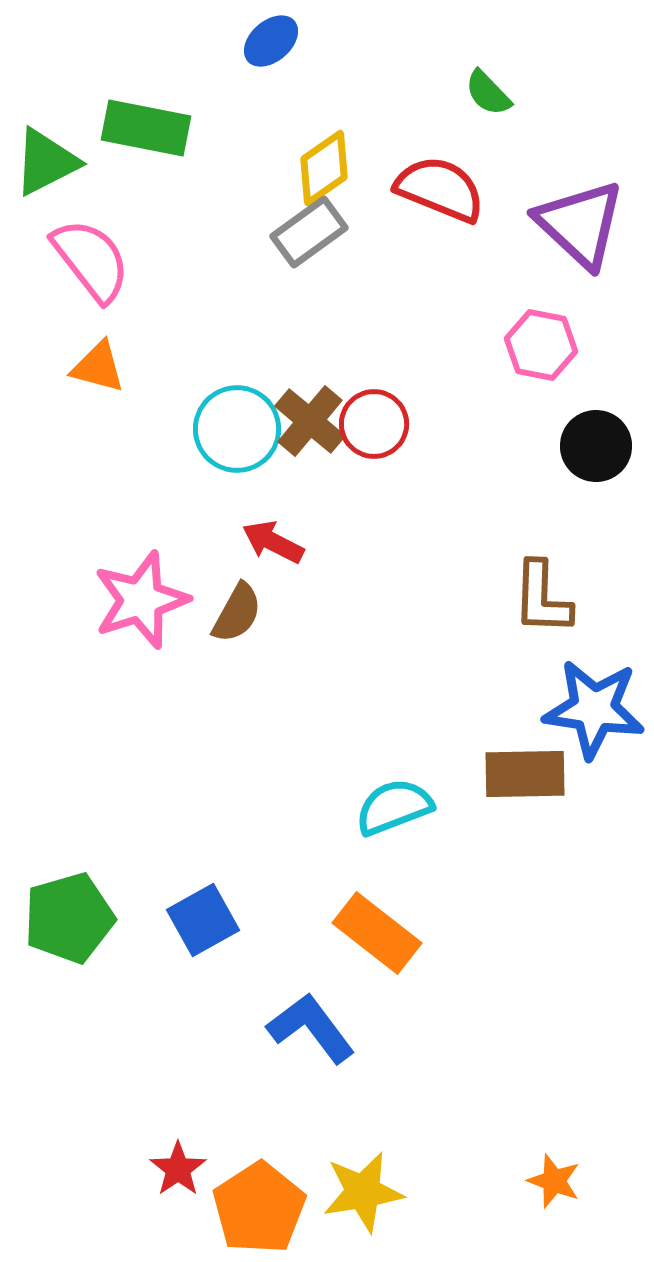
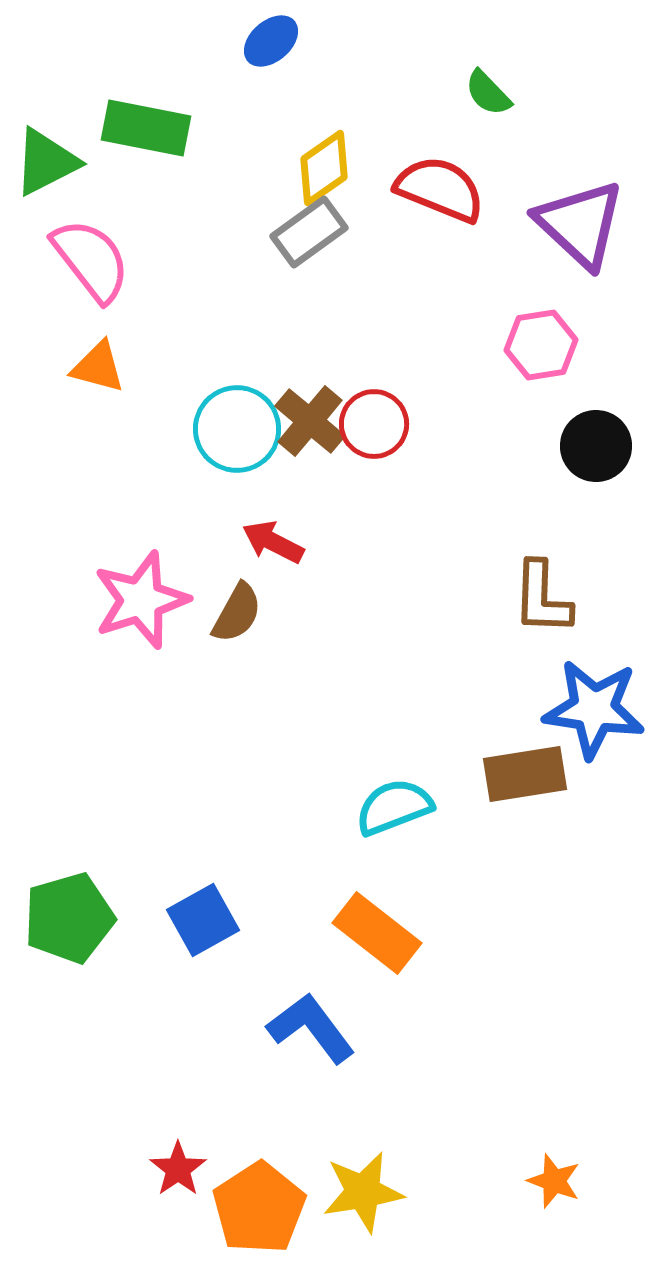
pink hexagon: rotated 20 degrees counterclockwise
brown rectangle: rotated 8 degrees counterclockwise
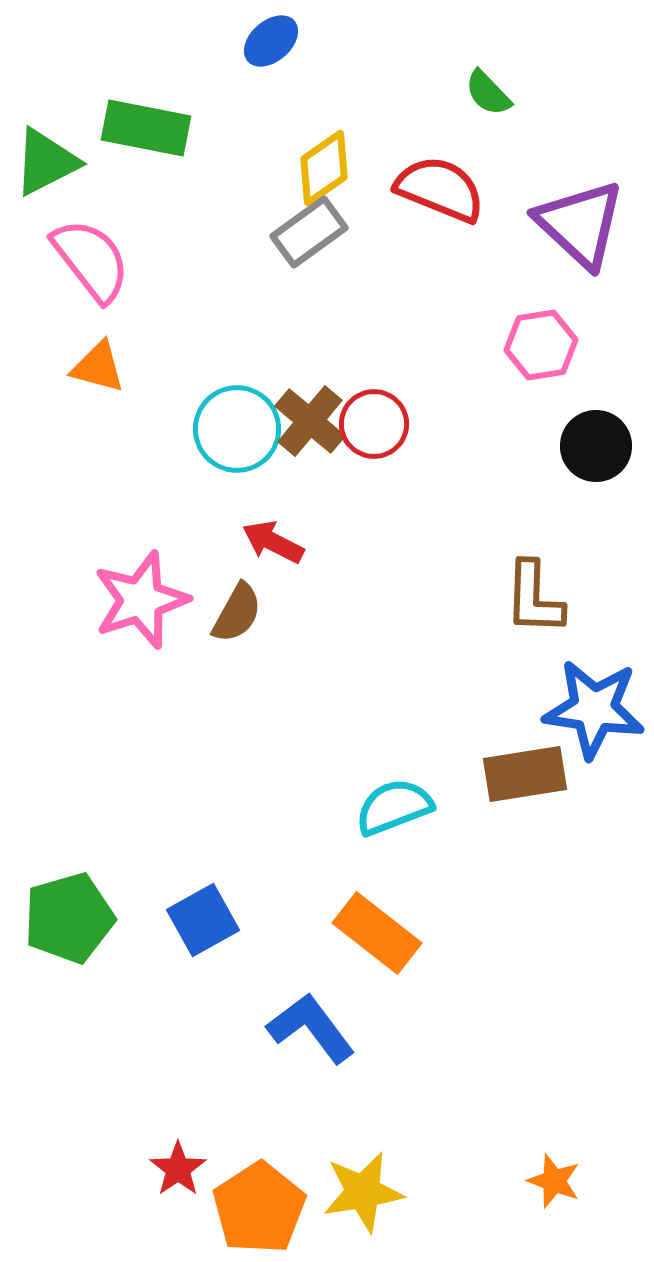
brown L-shape: moved 8 px left
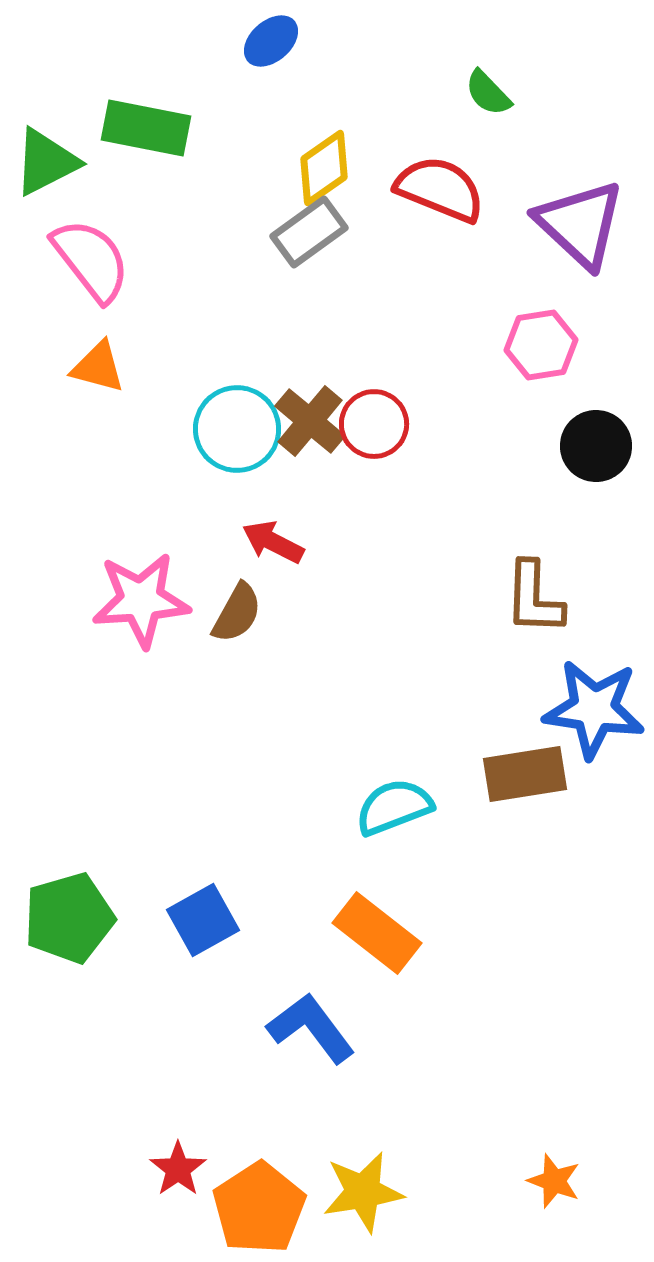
pink star: rotated 14 degrees clockwise
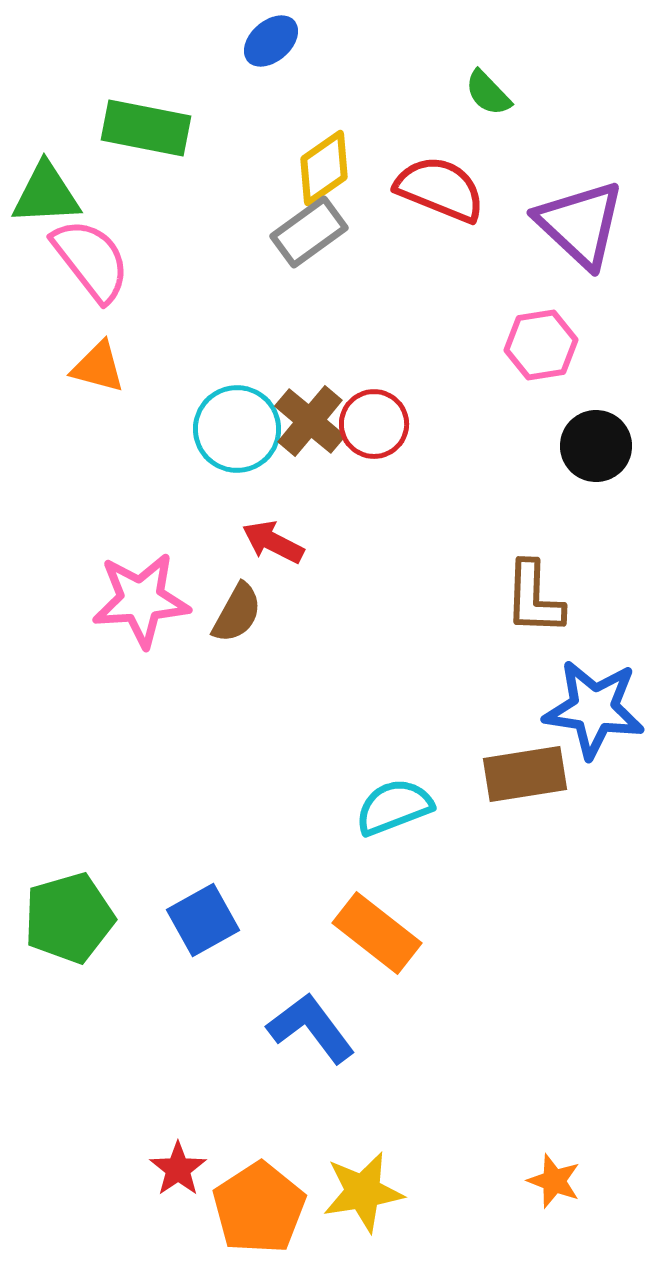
green triangle: moved 32 px down; rotated 24 degrees clockwise
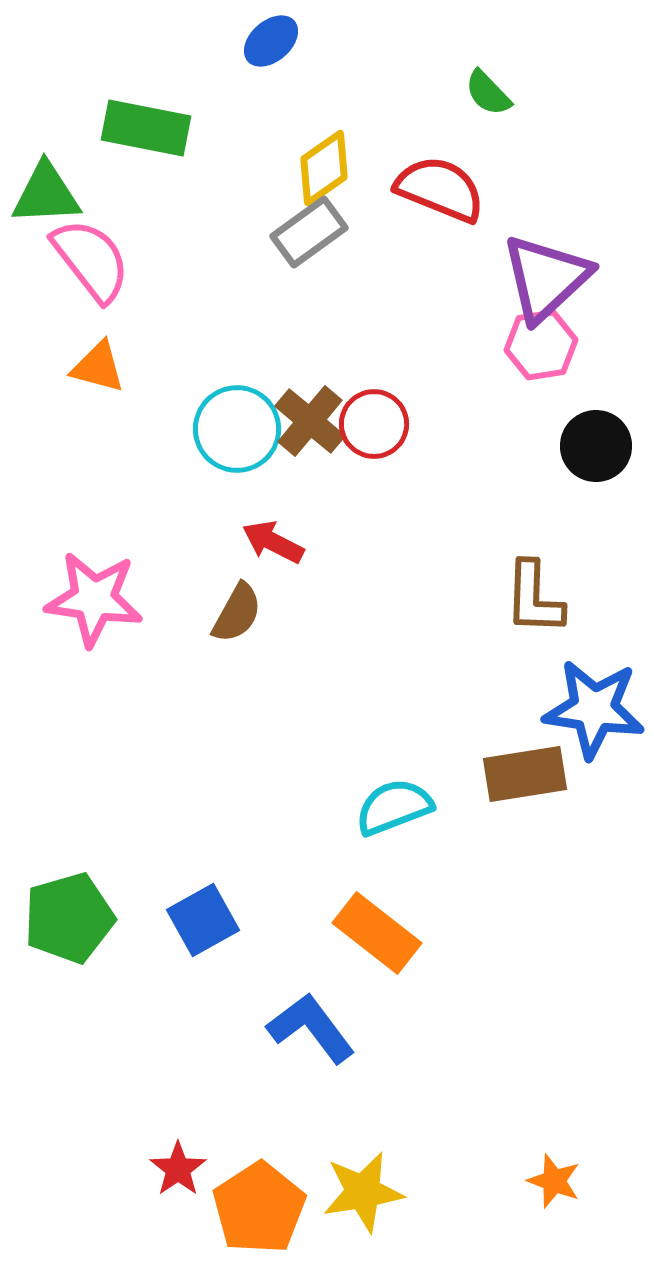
purple triangle: moved 34 px left, 54 px down; rotated 34 degrees clockwise
pink star: moved 47 px left, 1 px up; rotated 12 degrees clockwise
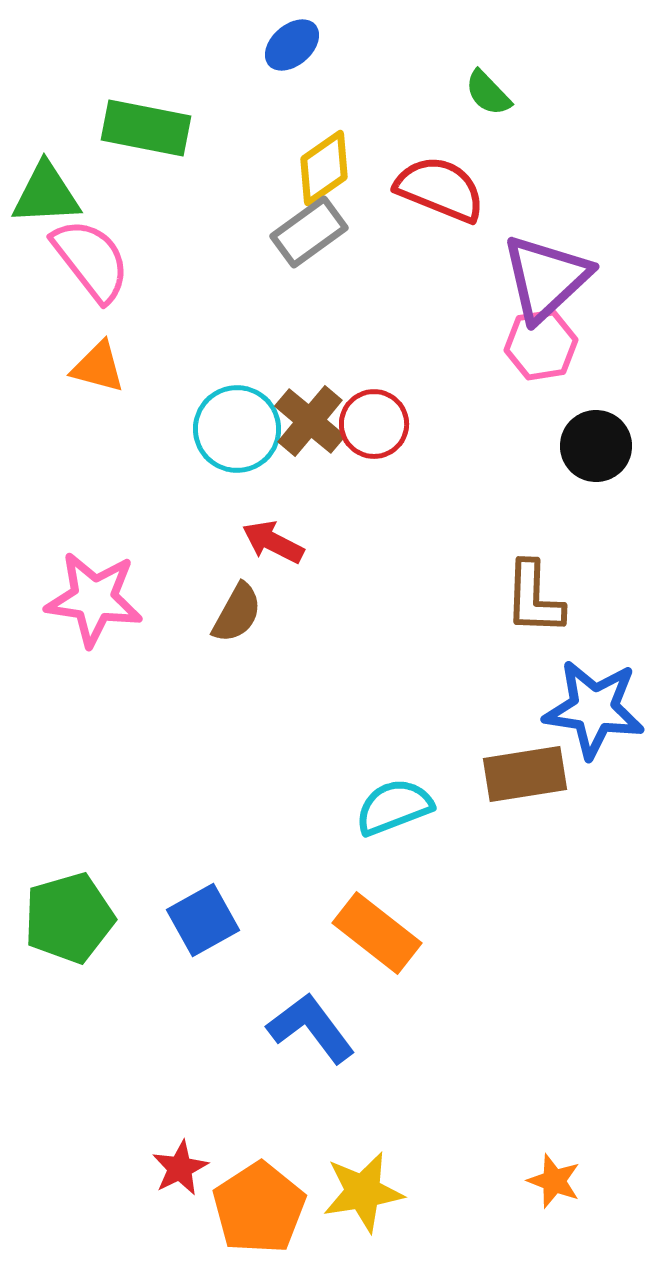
blue ellipse: moved 21 px right, 4 px down
red star: moved 2 px right, 1 px up; rotated 8 degrees clockwise
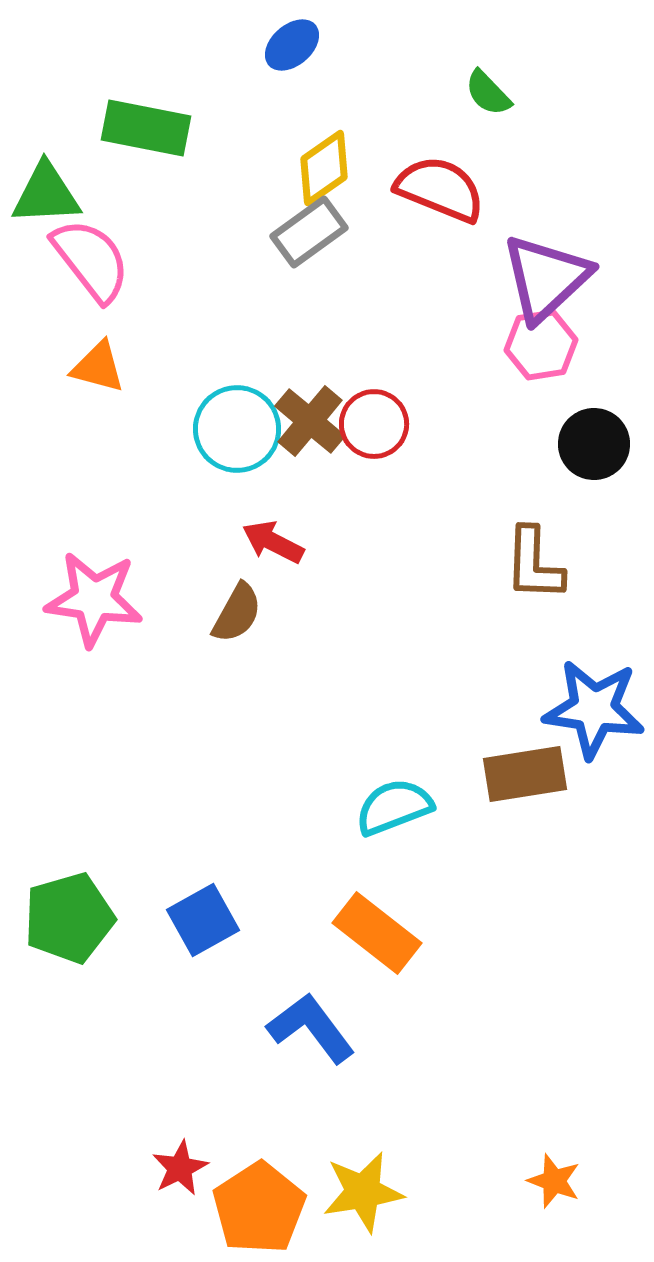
black circle: moved 2 px left, 2 px up
brown L-shape: moved 34 px up
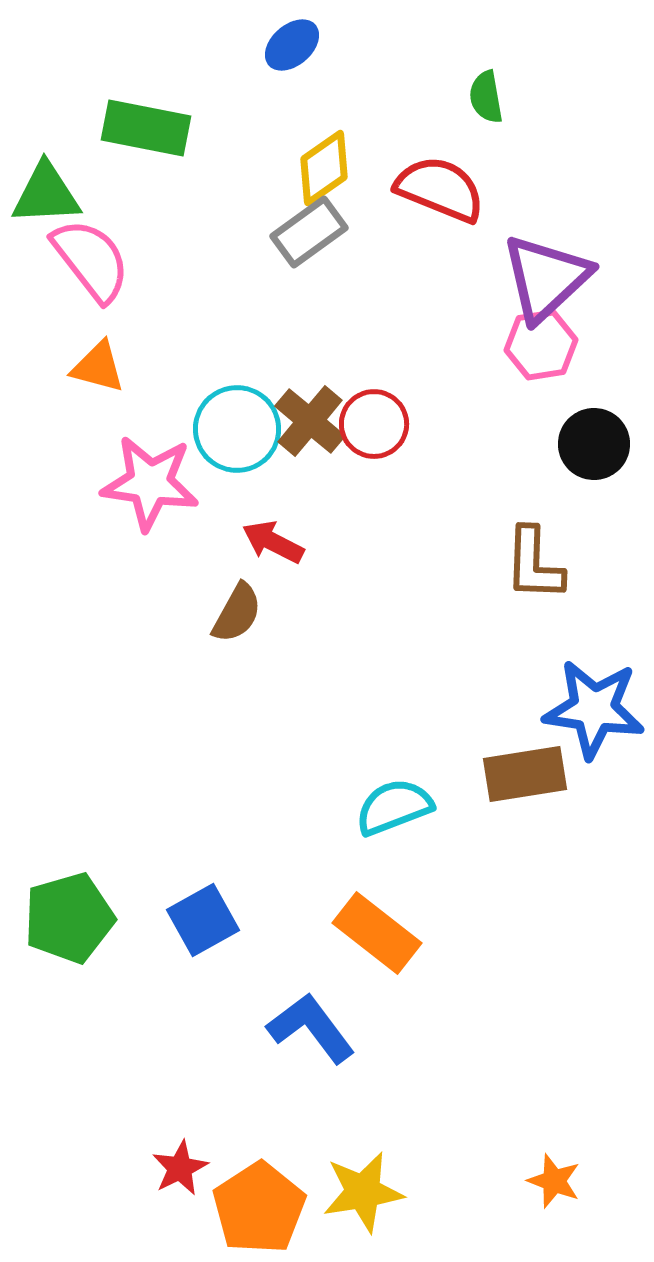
green semicircle: moved 2 px left, 4 px down; rotated 34 degrees clockwise
pink star: moved 56 px right, 116 px up
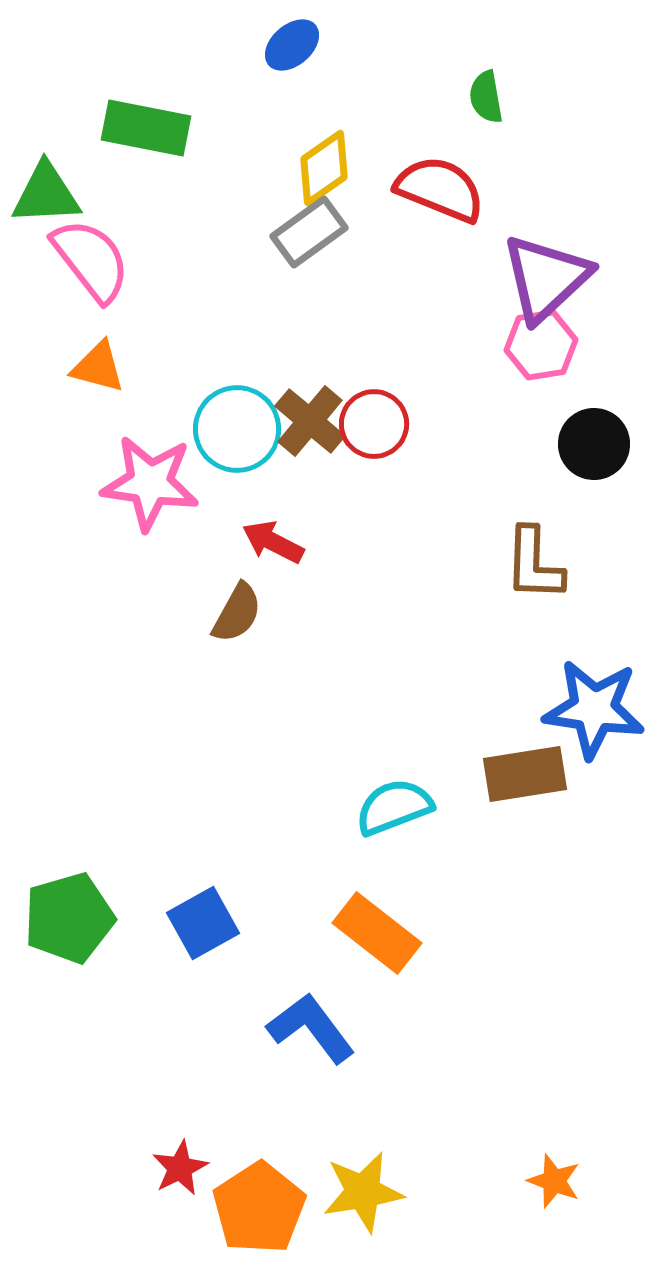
blue square: moved 3 px down
